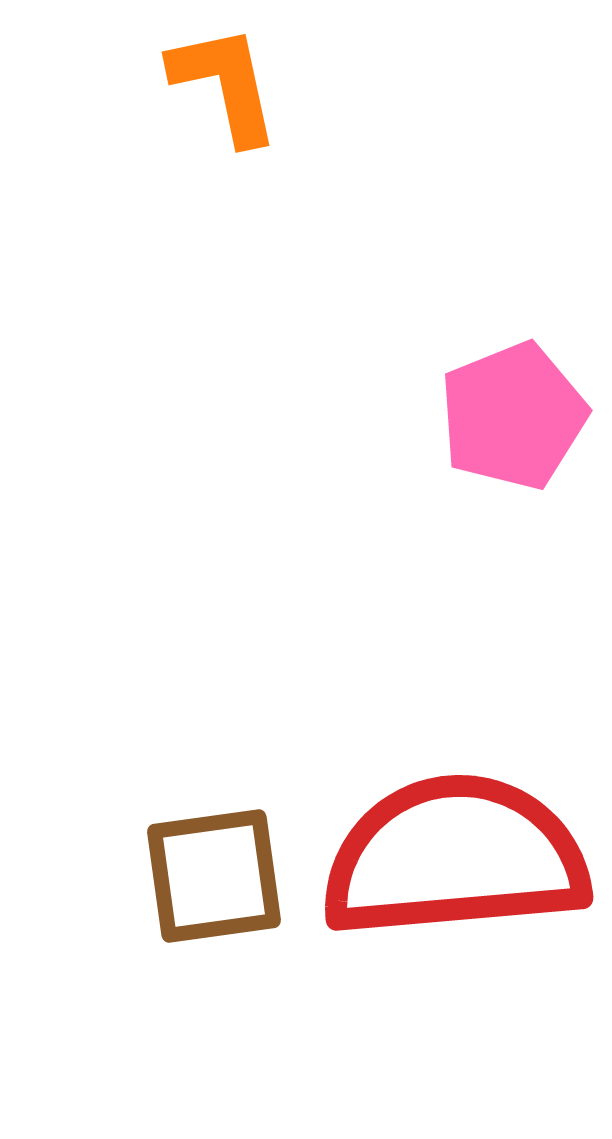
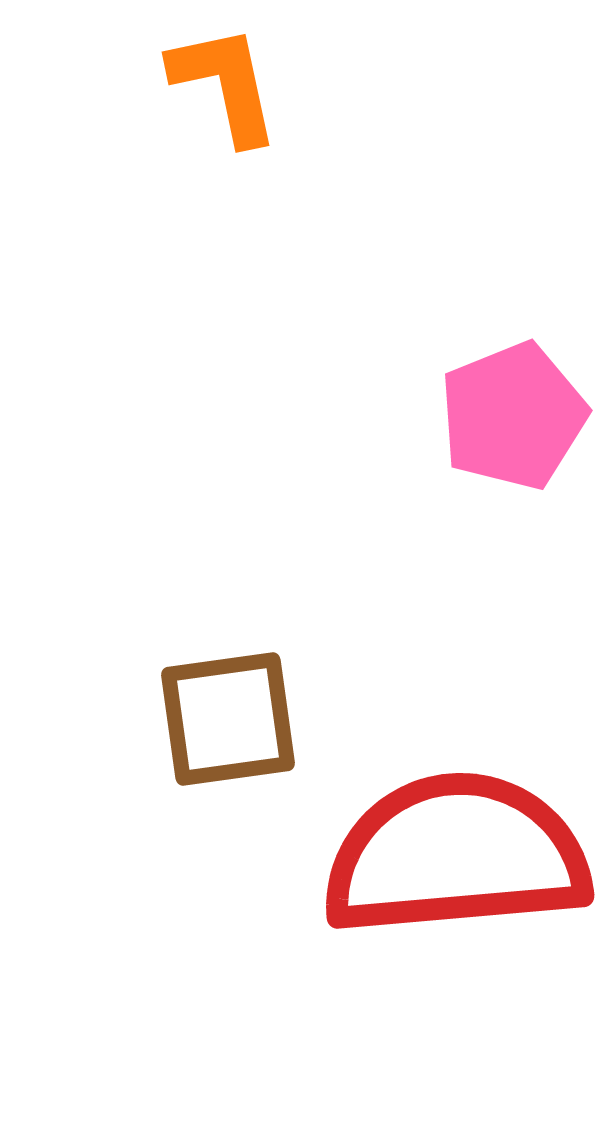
red semicircle: moved 1 px right, 2 px up
brown square: moved 14 px right, 157 px up
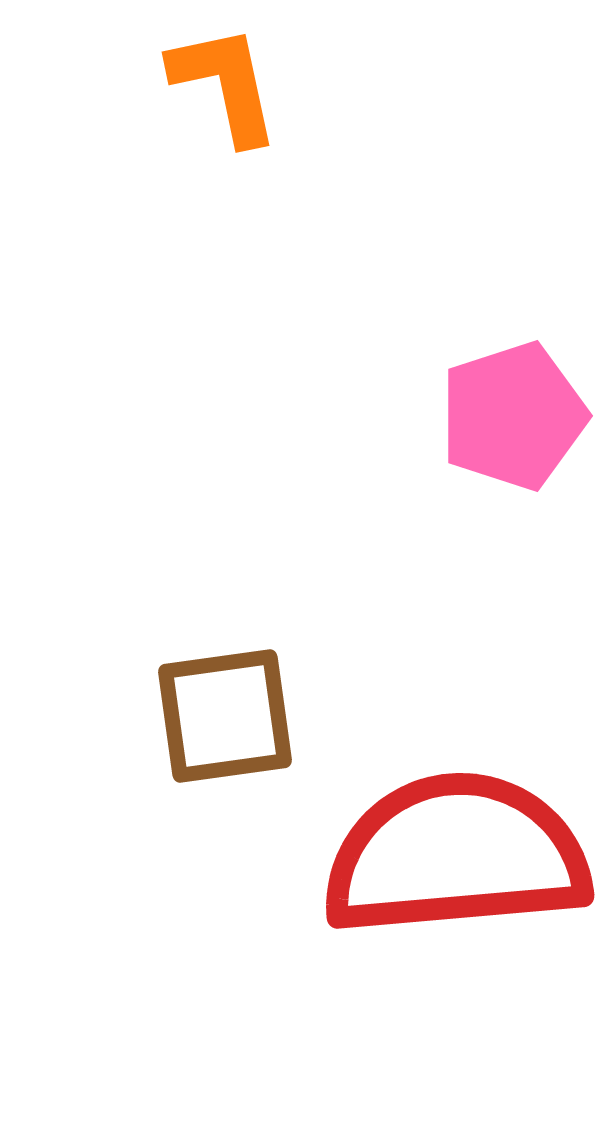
pink pentagon: rotated 4 degrees clockwise
brown square: moved 3 px left, 3 px up
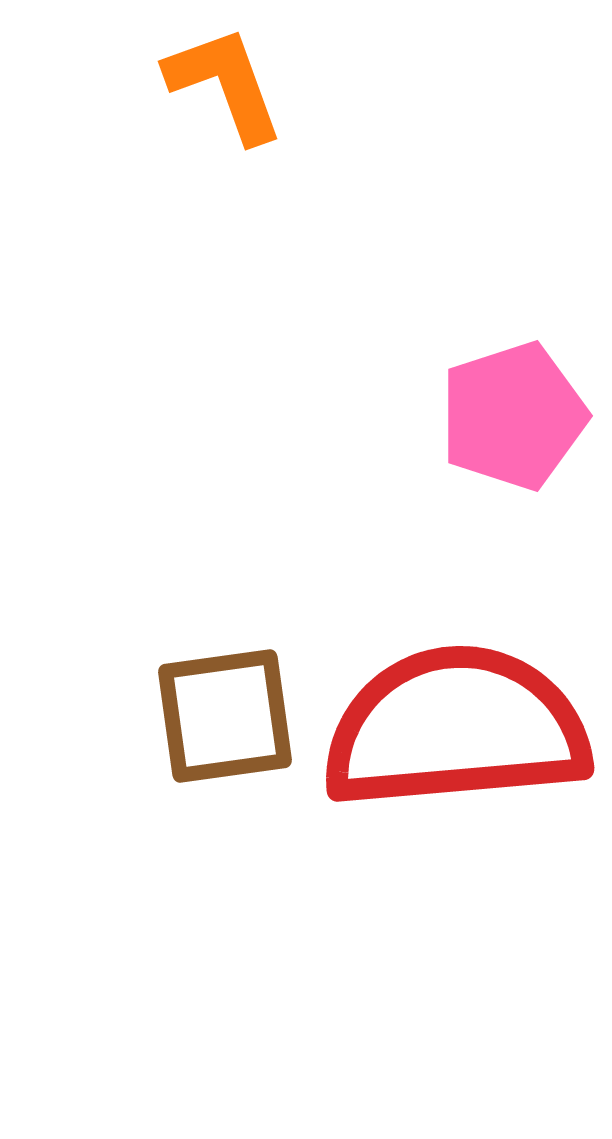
orange L-shape: rotated 8 degrees counterclockwise
red semicircle: moved 127 px up
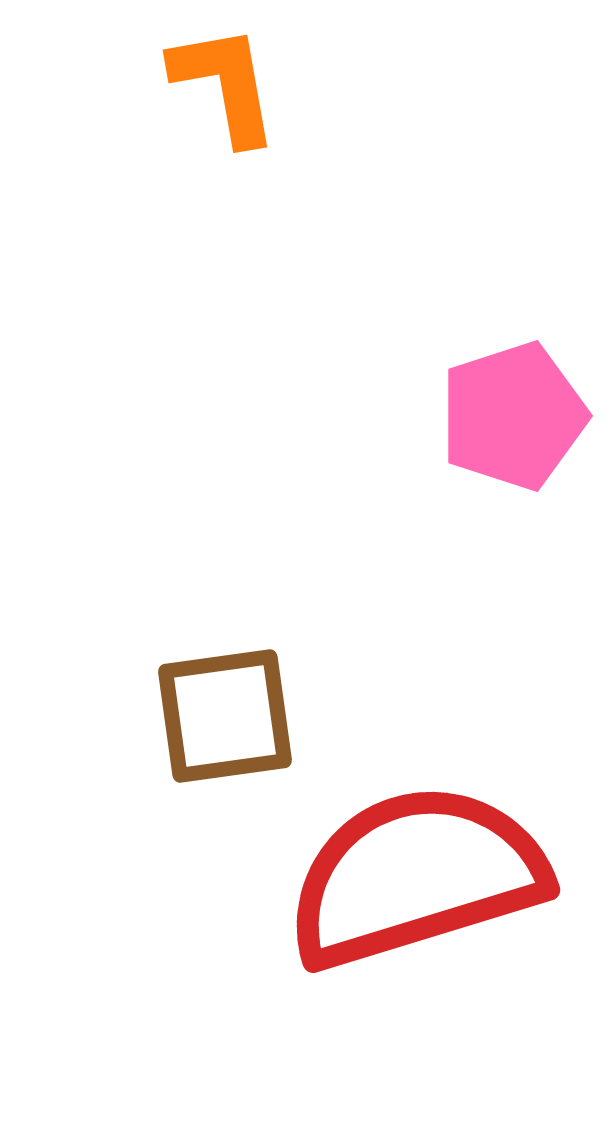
orange L-shape: rotated 10 degrees clockwise
red semicircle: moved 40 px left, 148 px down; rotated 12 degrees counterclockwise
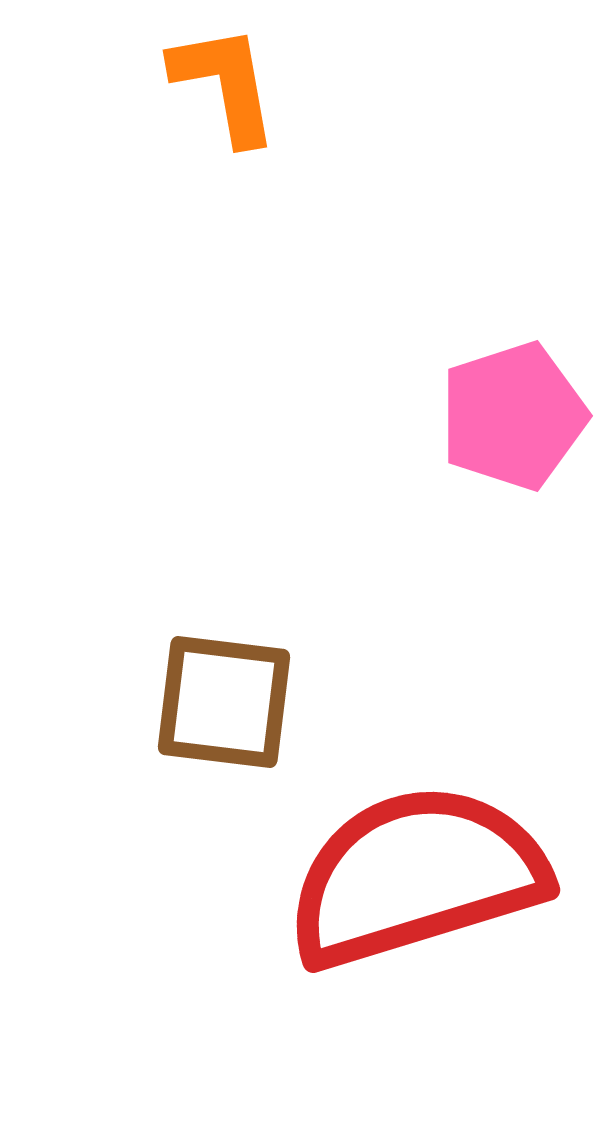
brown square: moved 1 px left, 14 px up; rotated 15 degrees clockwise
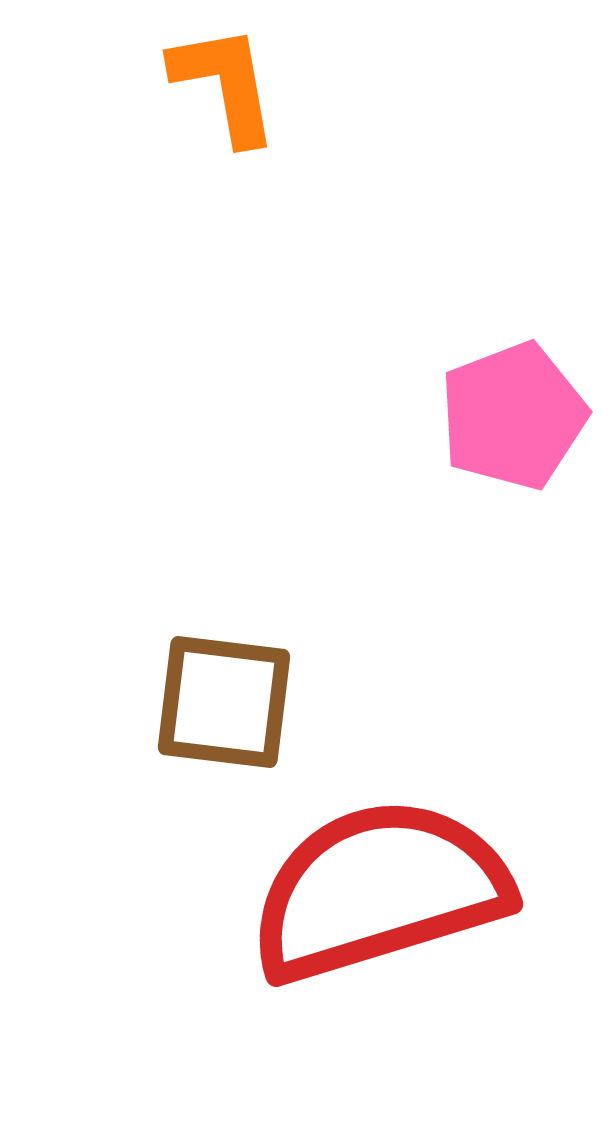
pink pentagon: rotated 3 degrees counterclockwise
red semicircle: moved 37 px left, 14 px down
